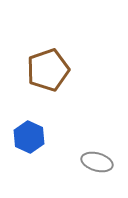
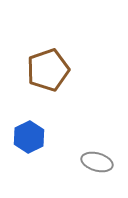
blue hexagon: rotated 8 degrees clockwise
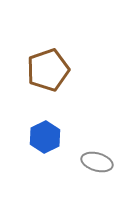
blue hexagon: moved 16 px right
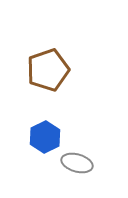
gray ellipse: moved 20 px left, 1 px down
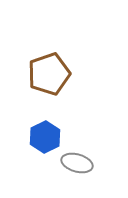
brown pentagon: moved 1 px right, 4 px down
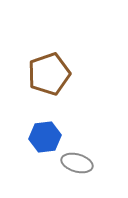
blue hexagon: rotated 20 degrees clockwise
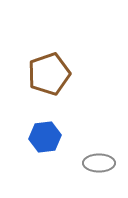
gray ellipse: moved 22 px right; rotated 16 degrees counterclockwise
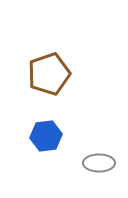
blue hexagon: moved 1 px right, 1 px up
